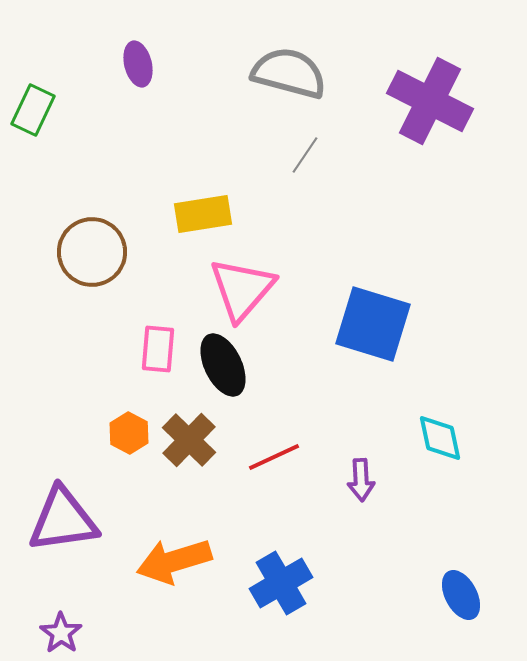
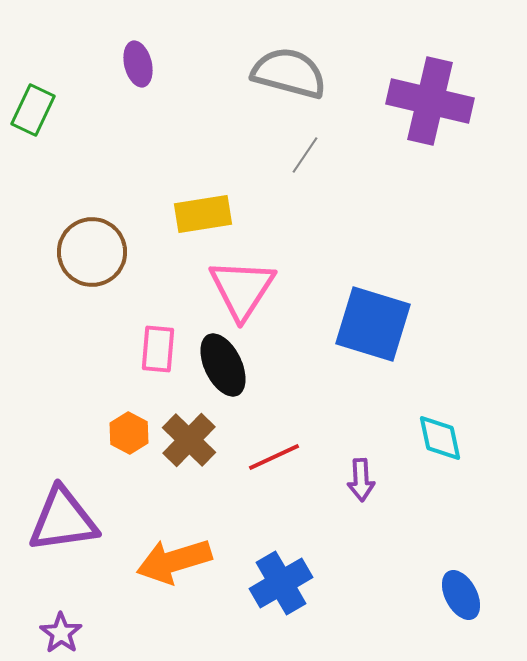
purple cross: rotated 14 degrees counterclockwise
pink triangle: rotated 8 degrees counterclockwise
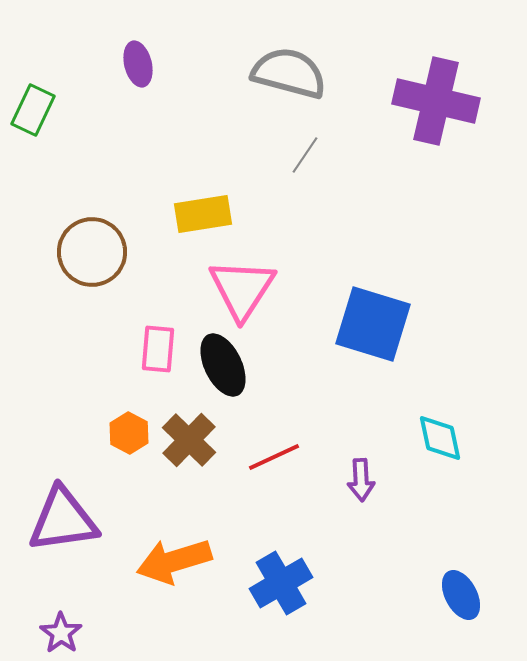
purple cross: moved 6 px right
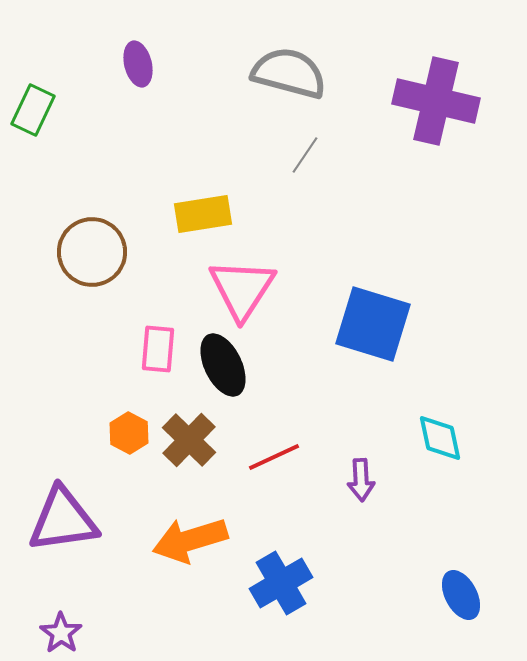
orange arrow: moved 16 px right, 21 px up
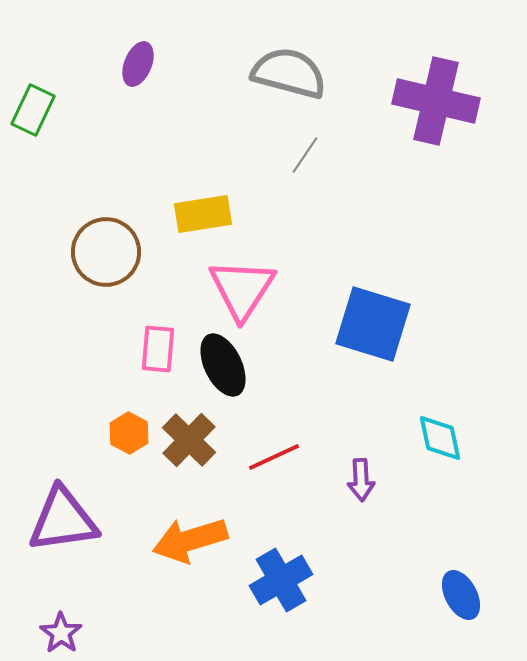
purple ellipse: rotated 36 degrees clockwise
brown circle: moved 14 px right
blue cross: moved 3 px up
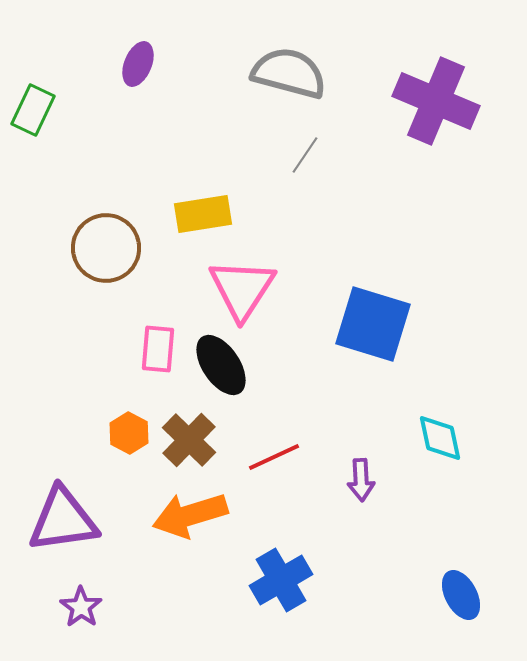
purple cross: rotated 10 degrees clockwise
brown circle: moved 4 px up
black ellipse: moved 2 px left; rotated 8 degrees counterclockwise
orange arrow: moved 25 px up
purple star: moved 20 px right, 26 px up
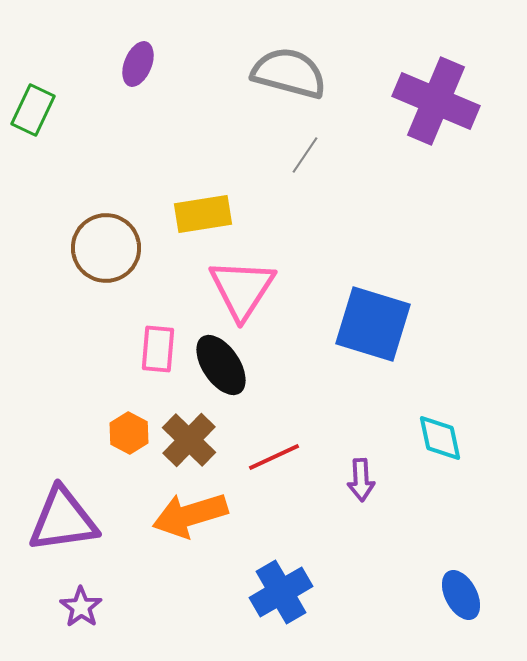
blue cross: moved 12 px down
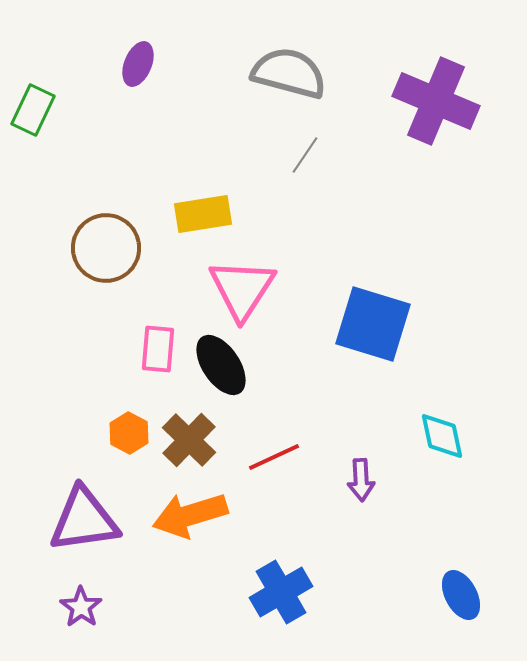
cyan diamond: moved 2 px right, 2 px up
purple triangle: moved 21 px right
